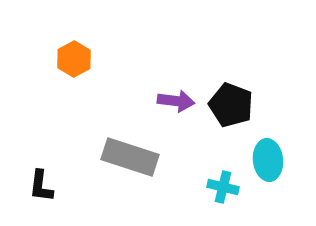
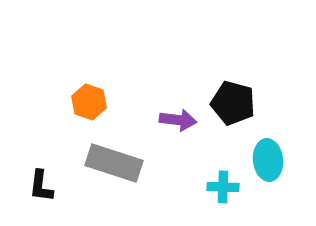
orange hexagon: moved 15 px right, 43 px down; rotated 12 degrees counterclockwise
purple arrow: moved 2 px right, 19 px down
black pentagon: moved 2 px right, 2 px up; rotated 6 degrees counterclockwise
gray rectangle: moved 16 px left, 6 px down
cyan cross: rotated 12 degrees counterclockwise
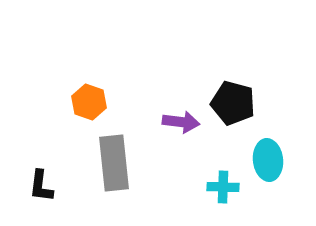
purple arrow: moved 3 px right, 2 px down
gray rectangle: rotated 66 degrees clockwise
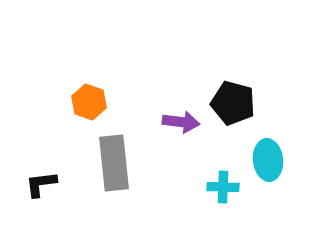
black L-shape: moved 2 px up; rotated 76 degrees clockwise
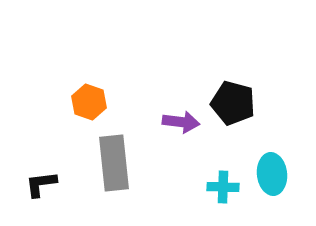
cyan ellipse: moved 4 px right, 14 px down
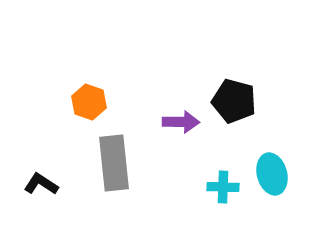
black pentagon: moved 1 px right, 2 px up
purple arrow: rotated 6 degrees counterclockwise
cyan ellipse: rotated 9 degrees counterclockwise
black L-shape: rotated 40 degrees clockwise
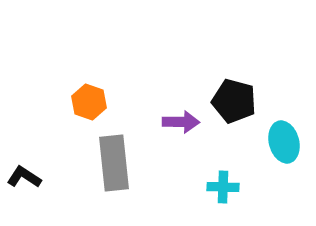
cyan ellipse: moved 12 px right, 32 px up
black L-shape: moved 17 px left, 7 px up
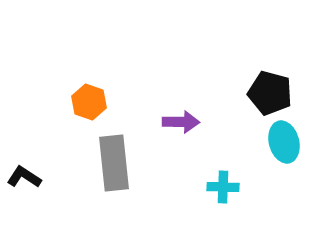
black pentagon: moved 36 px right, 8 px up
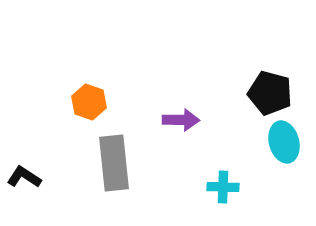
purple arrow: moved 2 px up
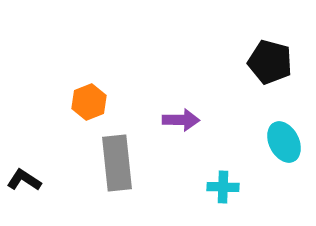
black pentagon: moved 31 px up
orange hexagon: rotated 20 degrees clockwise
cyan ellipse: rotated 12 degrees counterclockwise
gray rectangle: moved 3 px right
black L-shape: moved 3 px down
